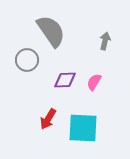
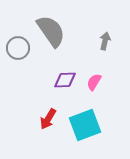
gray circle: moved 9 px left, 12 px up
cyan square: moved 2 px right, 3 px up; rotated 24 degrees counterclockwise
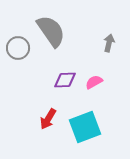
gray arrow: moved 4 px right, 2 px down
pink semicircle: rotated 30 degrees clockwise
cyan square: moved 2 px down
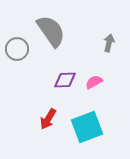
gray circle: moved 1 px left, 1 px down
cyan square: moved 2 px right
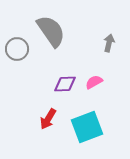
purple diamond: moved 4 px down
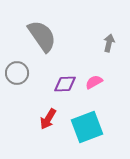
gray semicircle: moved 9 px left, 5 px down
gray circle: moved 24 px down
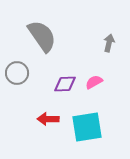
red arrow: rotated 60 degrees clockwise
cyan square: rotated 12 degrees clockwise
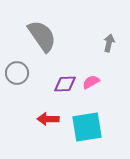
pink semicircle: moved 3 px left
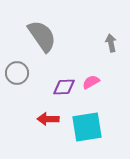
gray arrow: moved 2 px right; rotated 24 degrees counterclockwise
purple diamond: moved 1 px left, 3 px down
